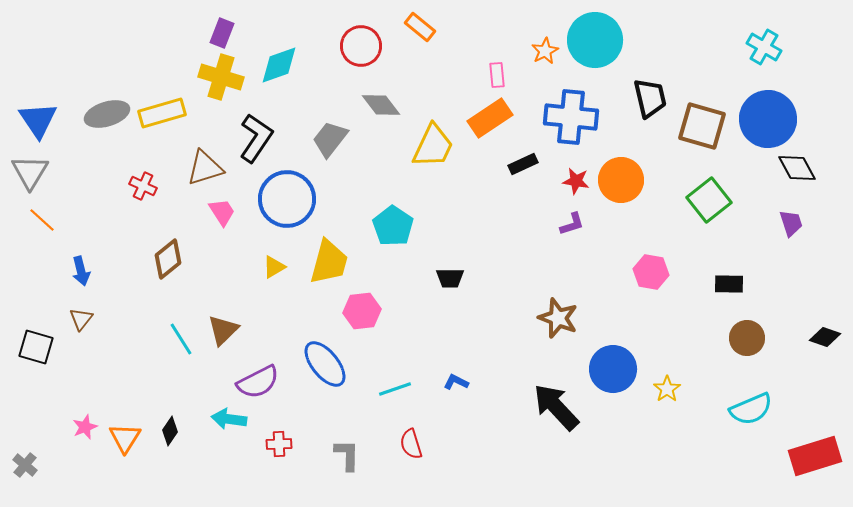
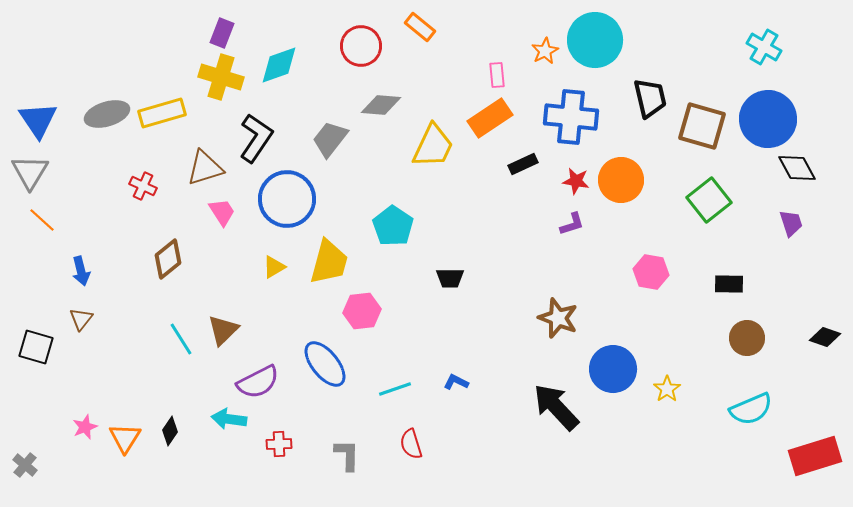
gray diamond at (381, 105): rotated 48 degrees counterclockwise
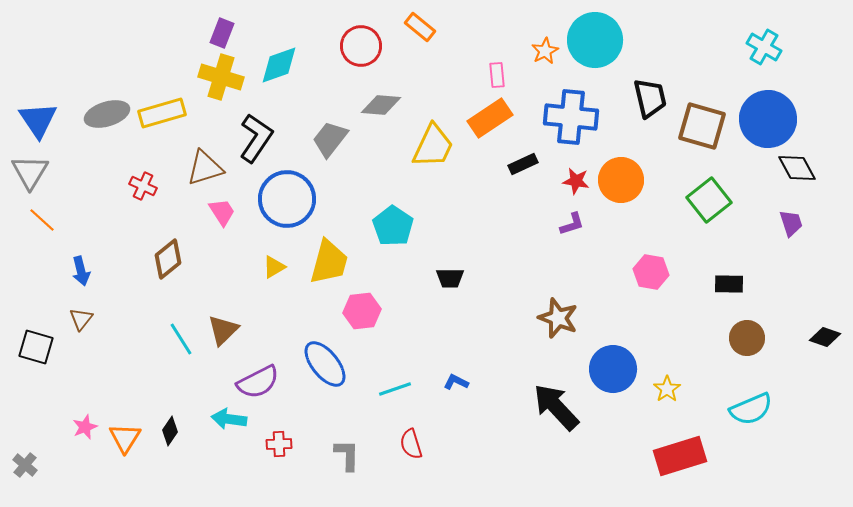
red rectangle at (815, 456): moved 135 px left
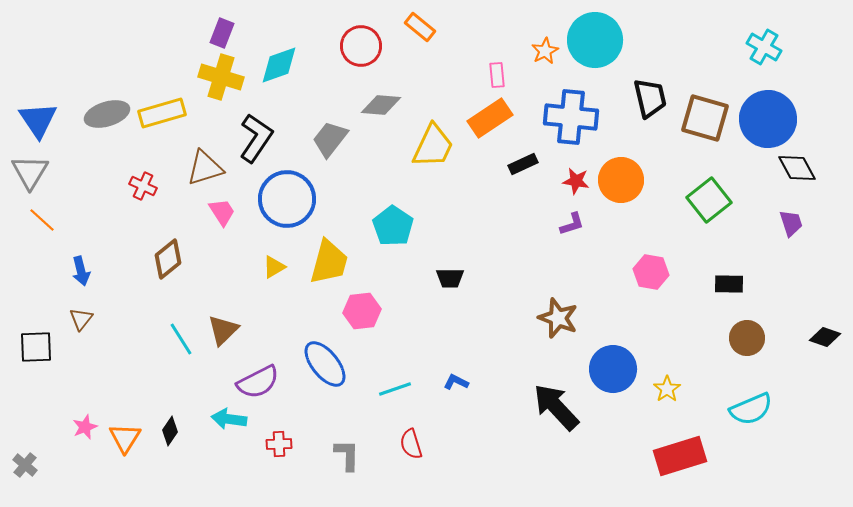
brown square at (702, 126): moved 3 px right, 8 px up
black square at (36, 347): rotated 18 degrees counterclockwise
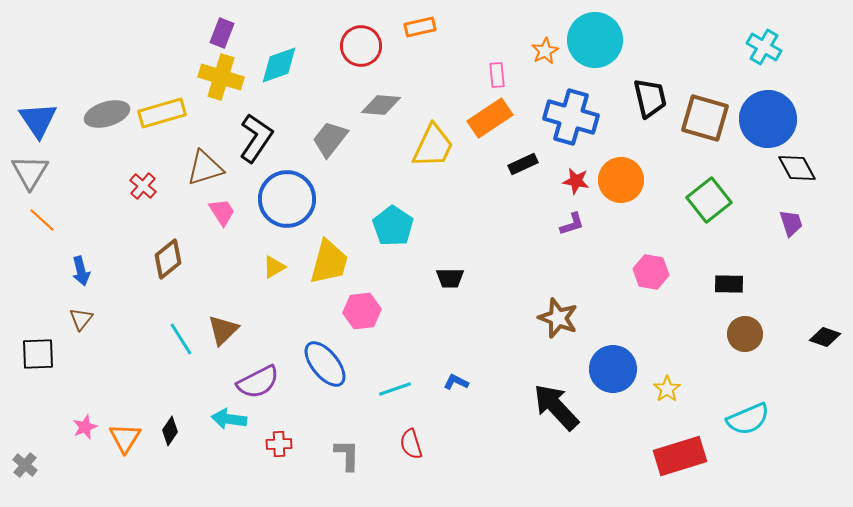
orange rectangle at (420, 27): rotated 52 degrees counterclockwise
blue cross at (571, 117): rotated 10 degrees clockwise
red cross at (143, 186): rotated 16 degrees clockwise
brown circle at (747, 338): moved 2 px left, 4 px up
black square at (36, 347): moved 2 px right, 7 px down
cyan semicircle at (751, 409): moved 3 px left, 10 px down
